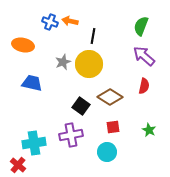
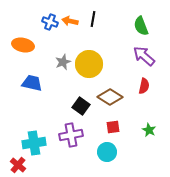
green semicircle: rotated 42 degrees counterclockwise
black line: moved 17 px up
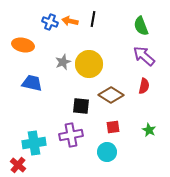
brown diamond: moved 1 px right, 2 px up
black square: rotated 30 degrees counterclockwise
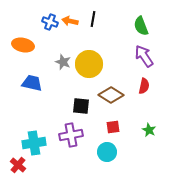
purple arrow: rotated 15 degrees clockwise
gray star: rotated 28 degrees counterclockwise
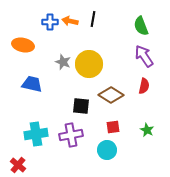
blue cross: rotated 21 degrees counterclockwise
blue trapezoid: moved 1 px down
green star: moved 2 px left
cyan cross: moved 2 px right, 9 px up
cyan circle: moved 2 px up
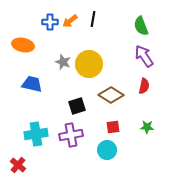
orange arrow: rotated 49 degrees counterclockwise
black square: moved 4 px left; rotated 24 degrees counterclockwise
green star: moved 3 px up; rotated 24 degrees counterclockwise
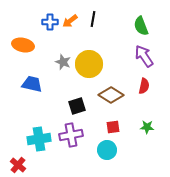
cyan cross: moved 3 px right, 5 px down
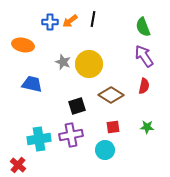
green semicircle: moved 2 px right, 1 px down
cyan circle: moved 2 px left
